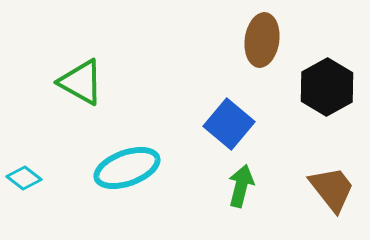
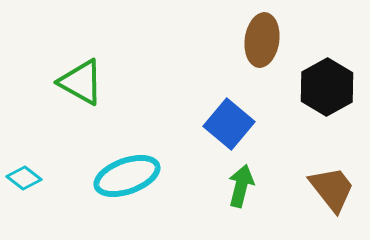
cyan ellipse: moved 8 px down
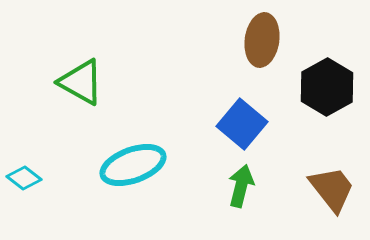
blue square: moved 13 px right
cyan ellipse: moved 6 px right, 11 px up
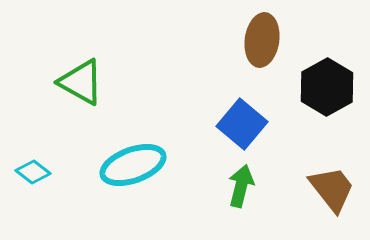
cyan diamond: moved 9 px right, 6 px up
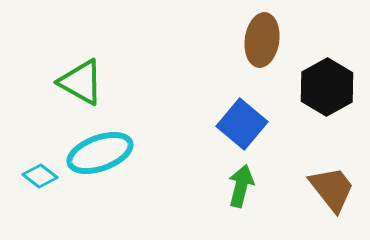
cyan ellipse: moved 33 px left, 12 px up
cyan diamond: moved 7 px right, 4 px down
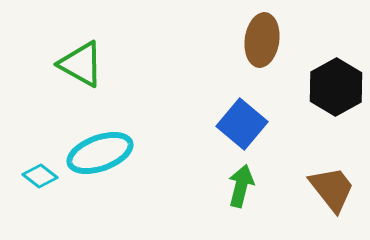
green triangle: moved 18 px up
black hexagon: moved 9 px right
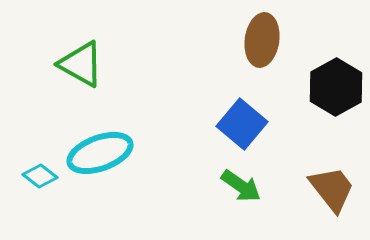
green arrow: rotated 111 degrees clockwise
